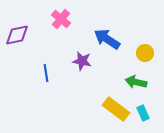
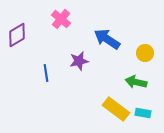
purple diamond: rotated 20 degrees counterclockwise
purple star: moved 3 px left; rotated 24 degrees counterclockwise
cyan rectangle: rotated 56 degrees counterclockwise
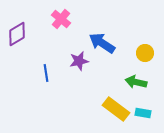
purple diamond: moved 1 px up
blue arrow: moved 5 px left, 4 px down
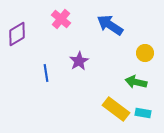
blue arrow: moved 8 px right, 18 px up
purple star: rotated 18 degrees counterclockwise
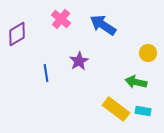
blue arrow: moved 7 px left
yellow circle: moved 3 px right
cyan rectangle: moved 2 px up
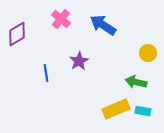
yellow rectangle: rotated 60 degrees counterclockwise
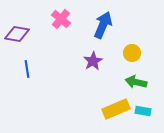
blue arrow: rotated 80 degrees clockwise
purple diamond: rotated 40 degrees clockwise
yellow circle: moved 16 px left
purple star: moved 14 px right
blue line: moved 19 px left, 4 px up
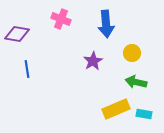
pink cross: rotated 18 degrees counterclockwise
blue arrow: moved 3 px right, 1 px up; rotated 152 degrees clockwise
cyan rectangle: moved 1 px right, 3 px down
